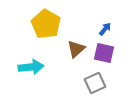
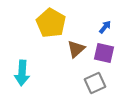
yellow pentagon: moved 5 px right, 1 px up
blue arrow: moved 2 px up
cyan arrow: moved 9 px left, 6 px down; rotated 100 degrees clockwise
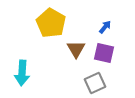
brown triangle: rotated 18 degrees counterclockwise
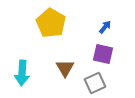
brown triangle: moved 11 px left, 19 px down
purple square: moved 1 px left, 1 px down
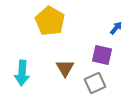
yellow pentagon: moved 1 px left, 2 px up
blue arrow: moved 11 px right, 1 px down
purple square: moved 1 px left, 1 px down
